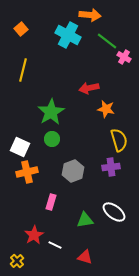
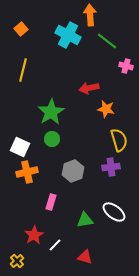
orange arrow: rotated 100 degrees counterclockwise
pink cross: moved 2 px right, 9 px down; rotated 16 degrees counterclockwise
white line: rotated 72 degrees counterclockwise
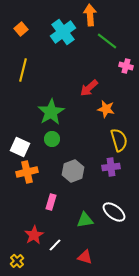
cyan cross: moved 5 px left, 3 px up; rotated 25 degrees clockwise
red arrow: rotated 30 degrees counterclockwise
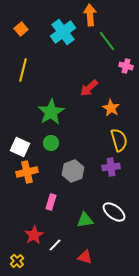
green line: rotated 15 degrees clockwise
orange star: moved 5 px right, 1 px up; rotated 18 degrees clockwise
green circle: moved 1 px left, 4 px down
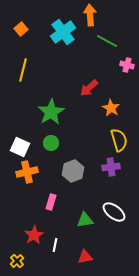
green line: rotated 25 degrees counterclockwise
pink cross: moved 1 px right, 1 px up
white line: rotated 32 degrees counterclockwise
red triangle: rotated 28 degrees counterclockwise
